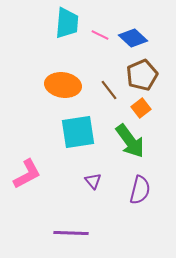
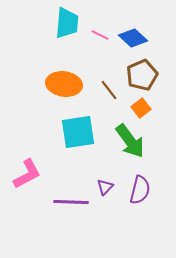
orange ellipse: moved 1 px right, 1 px up
purple triangle: moved 12 px right, 6 px down; rotated 24 degrees clockwise
purple line: moved 31 px up
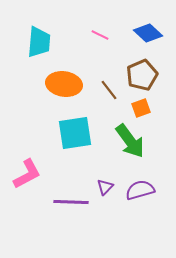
cyan trapezoid: moved 28 px left, 19 px down
blue diamond: moved 15 px right, 5 px up
orange square: rotated 18 degrees clockwise
cyan square: moved 3 px left, 1 px down
purple semicircle: rotated 120 degrees counterclockwise
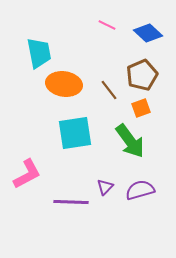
pink line: moved 7 px right, 10 px up
cyan trapezoid: moved 11 px down; rotated 16 degrees counterclockwise
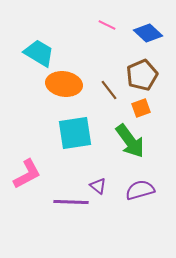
cyan trapezoid: rotated 48 degrees counterclockwise
purple triangle: moved 7 px left, 1 px up; rotated 36 degrees counterclockwise
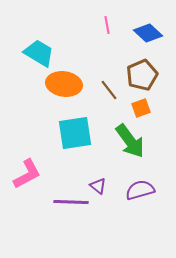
pink line: rotated 54 degrees clockwise
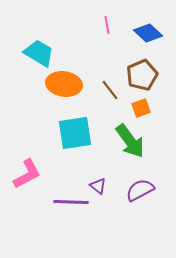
brown line: moved 1 px right
purple semicircle: rotated 12 degrees counterclockwise
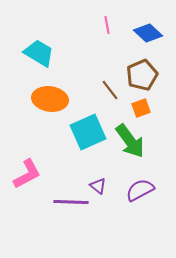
orange ellipse: moved 14 px left, 15 px down
cyan square: moved 13 px right, 1 px up; rotated 15 degrees counterclockwise
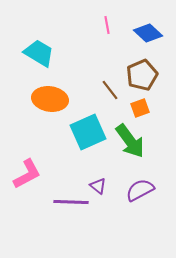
orange square: moved 1 px left
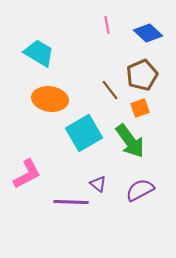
cyan square: moved 4 px left, 1 px down; rotated 6 degrees counterclockwise
purple triangle: moved 2 px up
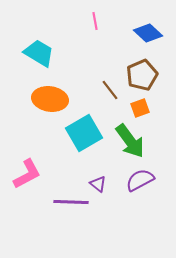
pink line: moved 12 px left, 4 px up
purple semicircle: moved 10 px up
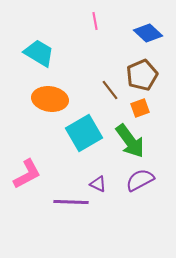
purple triangle: rotated 12 degrees counterclockwise
